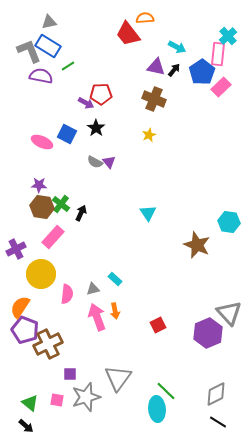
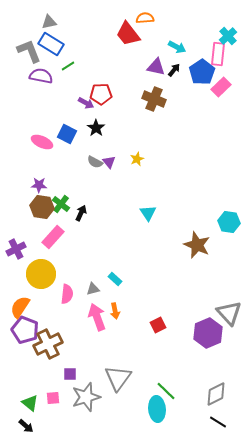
blue rectangle at (48, 46): moved 3 px right, 2 px up
yellow star at (149, 135): moved 12 px left, 24 px down
pink square at (57, 400): moved 4 px left, 2 px up; rotated 16 degrees counterclockwise
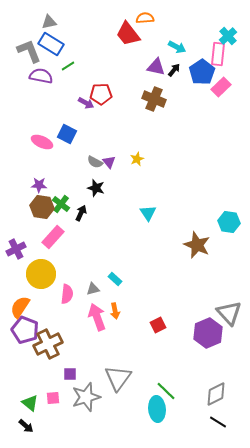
black star at (96, 128): moved 60 px down; rotated 18 degrees counterclockwise
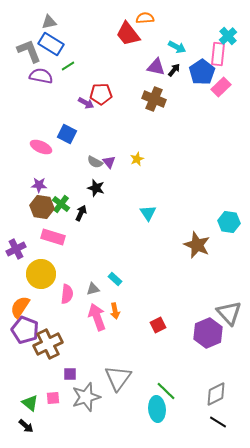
pink ellipse at (42, 142): moved 1 px left, 5 px down
pink rectangle at (53, 237): rotated 65 degrees clockwise
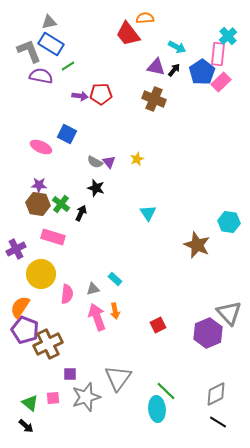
pink rectangle at (221, 87): moved 5 px up
purple arrow at (86, 103): moved 6 px left, 7 px up; rotated 21 degrees counterclockwise
brown hexagon at (42, 207): moved 4 px left, 3 px up
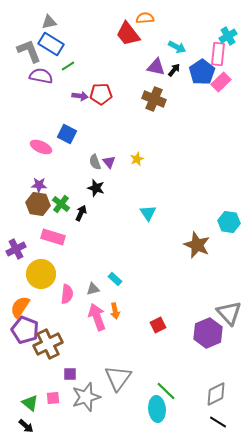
cyan cross at (228, 36): rotated 12 degrees clockwise
gray semicircle at (95, 162): rotated 42 degrees clockwise
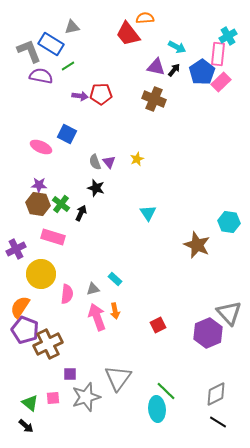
gray triangle at (49, 22): moved 23 px right, 5 px down
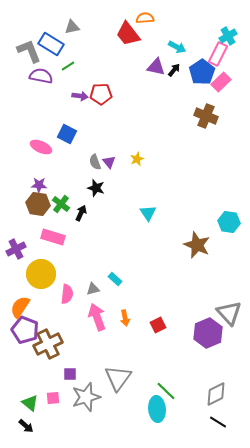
pink rectangle at (218, 54): rotated 20 degrees clockwise
brown cross at (154, 99): moved 52 px right, 17 px down
orange arrow at (115, 311): moved 10 px right, 7 px down
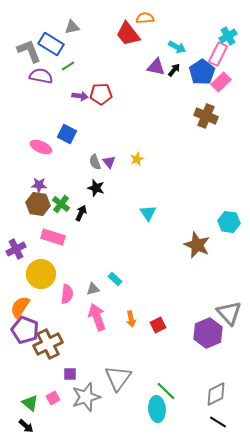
orange arrow at (125, 318): moved 6 px right, 1 px down
pink square at (53, 398): rotated 24 degrees counterclockwise
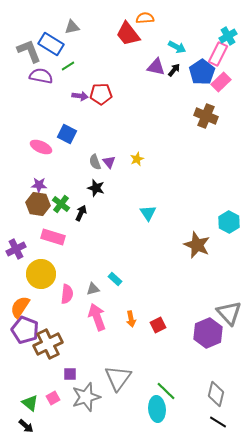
cyan hexagon at (229, 222): rotated 20 degrees clockwise
gray diamond at (216, 394): rotated 50 degrees counterclockwise
